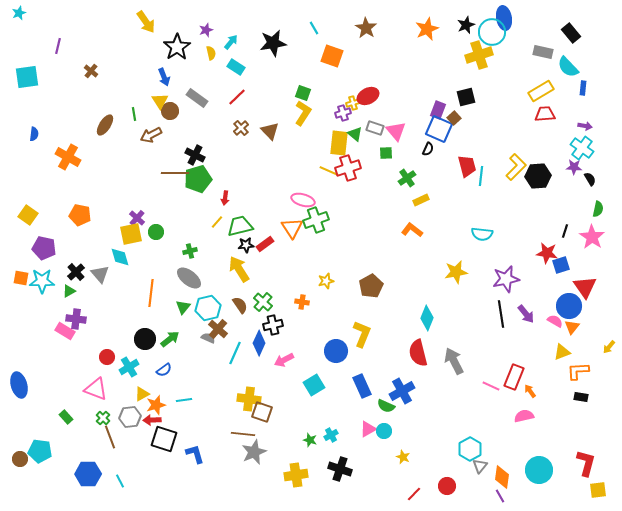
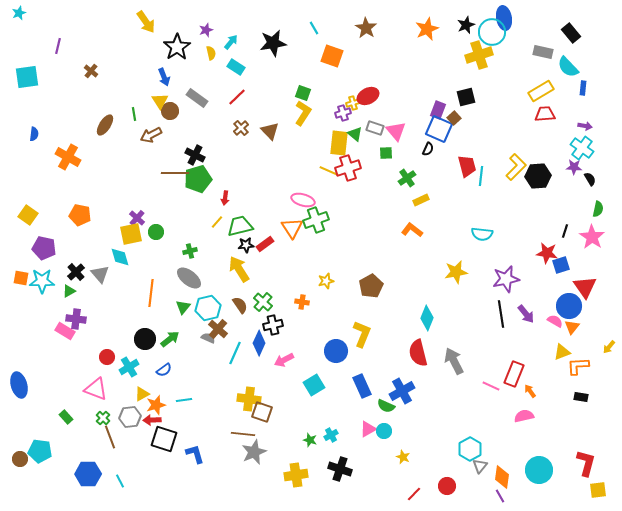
orange L-shape at (578, 371): moved 5 px up
red rectangle at (514, 377): moved 3 px up
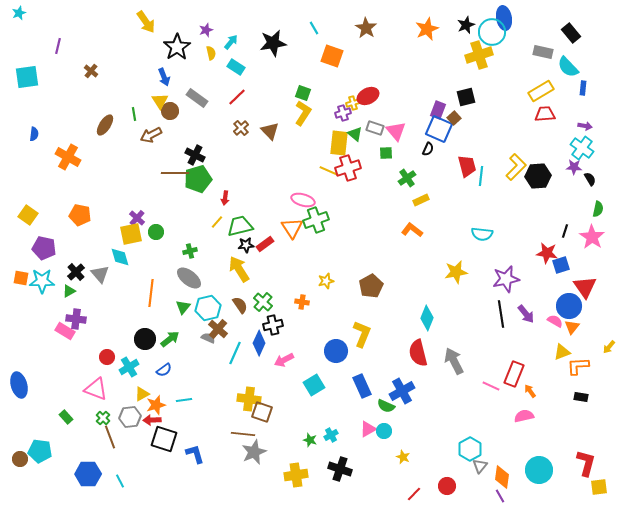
yellow square at (598, 490): moved 1 px right, 3 px up
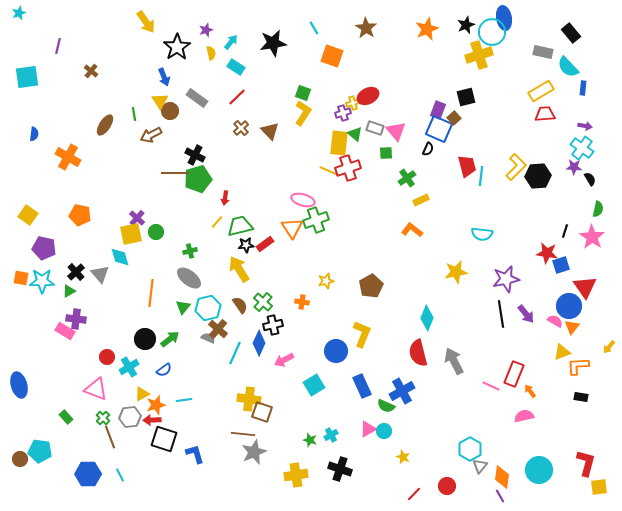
cyan line at (120, 481): moved 6 px up
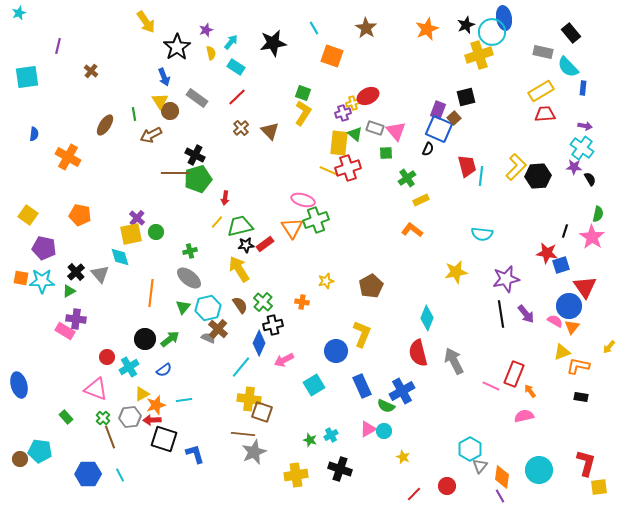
green semicircle at (598, 209): moved 5 px down
cyan line at (235, 353): moved 6 px right, 14 px down; rotated 15 degrees clockwise
orange L-shape at (578, 366): rotated 15 degrees clockwise
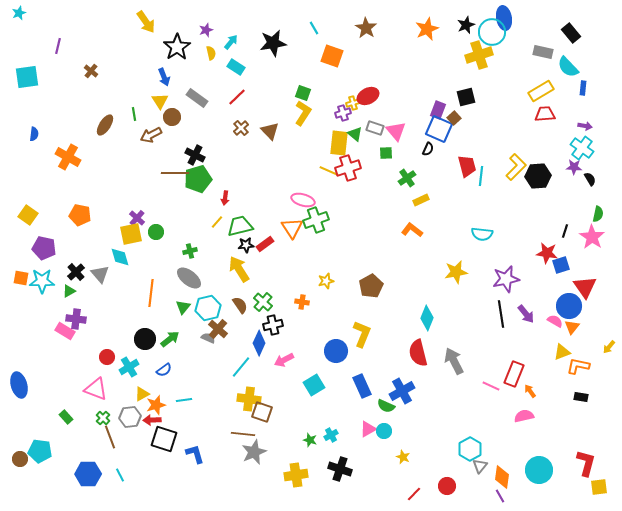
brown circle at (170, 111): moved 2 px right, 6 px down
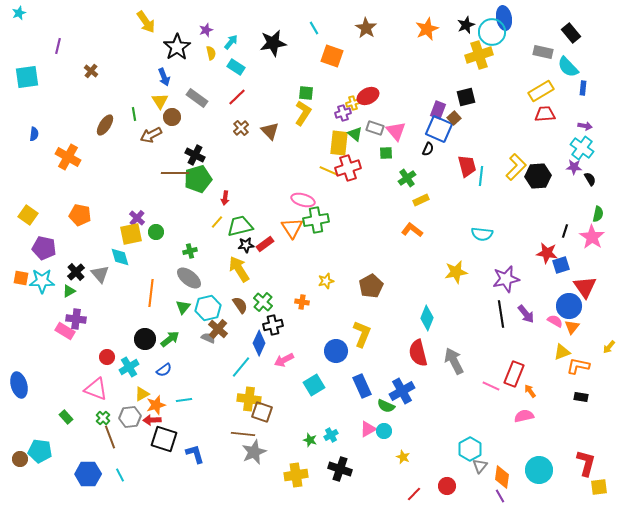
green square at (303, 93): moved 3 px right; rotated 14 degrees counterclockwise
green cross at (316, 220): rotated 10 degrees clockwise
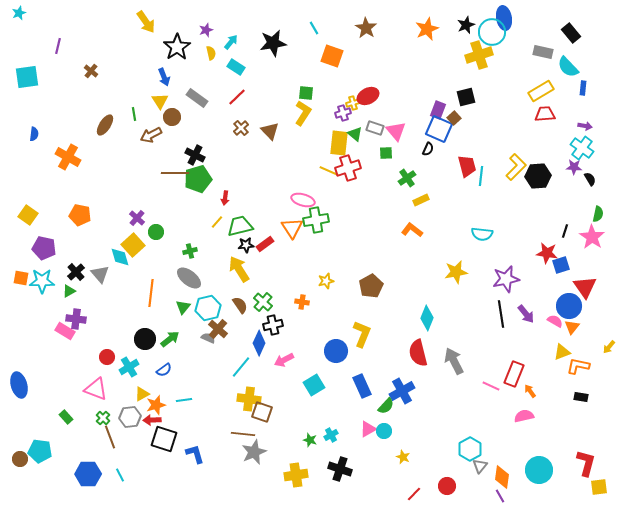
yellow square at (131, 234): moved 2 px right, 11 px down; rotated 30 degrees counterclockwise
green semicircle at (386, 406): rotated 72 degrees counterclockwise
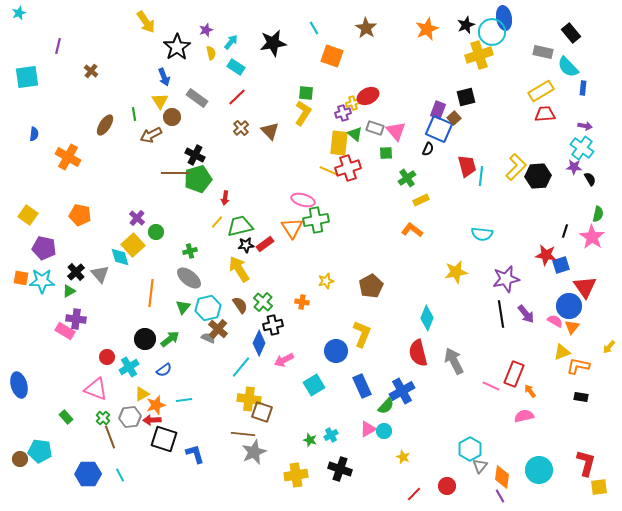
red star at (547, 253): moved 1 px left, 2 px down
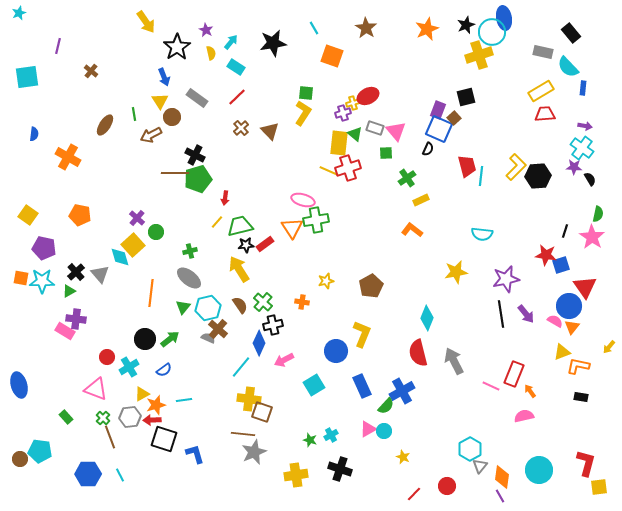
purple star at (206, 30): rotated 24 degrees counterclockwise
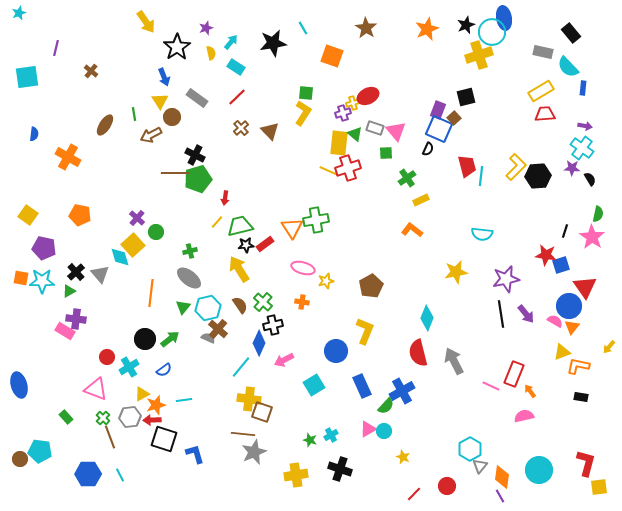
cyan line at (314, 28): moved 11 px left
purple star at (206, 30): moved 2 px up; rotated 24 degrees clockwise
purple line at (58, 46): moved 2 px left, 2 px down
purple star at (574, 167): moved 2 px left, 1 px down
pink ellipse at (303, 200): moved 68 px down
yellow L-shape at (362, 334): moved 3 px right, 3 px up
